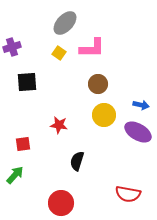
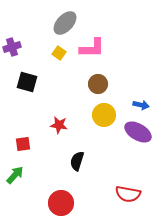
black square: rotated 20 degrees clockwise
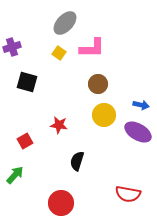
red square: moved 2 px right, 3 px up; rotated 21 degrees counterclockwise
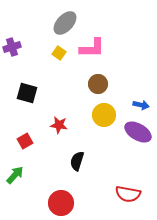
black square: moved 11 px down
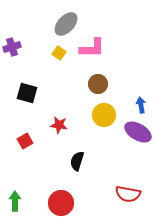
gray ellipse: moved 1 px right, 1 px down
blue arrow: rotated 112 degrees counterclockwise
green arrow: moved 26 px down; rotated 42 degrees counterclockwise
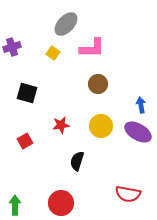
yellow square: moved 6 px left
yellow circle: moved 3 px left, 11 px down
red star: moved 2 px right; rotated 18 degrees counterclockwise
green arrow: moved 4 px down
